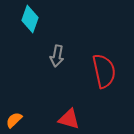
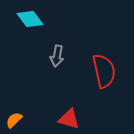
cyan diamond: rotated 56 degrees counterclockwise
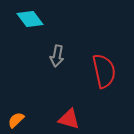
orange semicircle: moved 2 px right
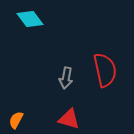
gray arrow: moved 9 px right, 22 px down
red semicircle: moved 1 px right, 1 px up
orange semicircle: rotated 18 degrees counterclockwise
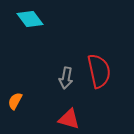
red semicircle: moved 6 px left, 1 px down
orange semicircle: moved 1 px left, 19 px up
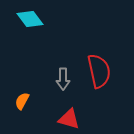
gray arrow: moved 3 px left, 1 px down; rotated 10 degrees counterclockwise
orange semicircle: moved 7 px right
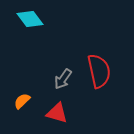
gray arrow: rotated 35 degrees clockwise
orange semicircle: rotated 18 degrees clockwise
red triangle: moved 12 px left, 6 px up
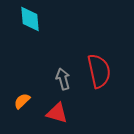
cyan diamond: rotated 32 degrees clockwise
gray arrow: rotated 130 degrees clockwise
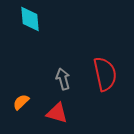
red semicircle: moved 6 px right, 3 px down
orange semicircle: moved 1 px left, 1 px down
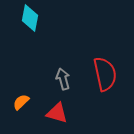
cyan diamond: moved 1 px up; rotated 16 degrees clockwise
